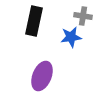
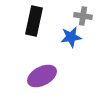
purple ellipse: rotated 40 degrees clockwise
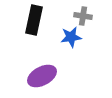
black rectangle: moved 1 px up
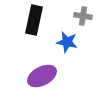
blue star: moved 4 px left, 5 px down; rotated 20 degrees clockwise
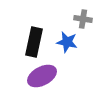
gray cross: moved 3 px down
black rectangle: moved 22 px down
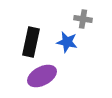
black rectangle: moved 3 px left
